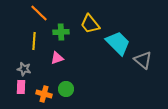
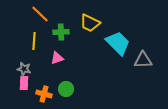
orange line: moved 1 px right, 1 px down
yellow trapezoid: moved 1 px up; rotated 25 degrees counterclockwise
gray triangle: rotated 42 degrees counterclockwise
pink rectangle: moved 3 px right, 4 px up
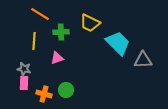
orange line: rotated 12 degrees counterclockwise
green circle: moved 1 px down
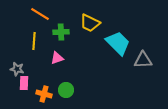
gray star: moved 7 px left
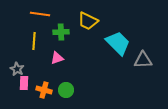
orange line: rotated 24 degrees counterclockwise
yellow trapezoid: moved 2 px left, 2 px up
gray star: rotated 16 degrees clockwise
orange cross: moved 4 px up
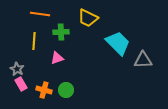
yellow trapezoid: moved 3 px up
pink rectangle: moved 3 px left, 1 px down; rotated 32 degrees counterclockwise
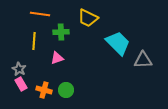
gray star: moved 2 px right
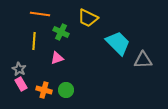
green cross: rotated 28 degrees clockwise
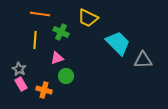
yellow line: moved 1 px right, 1 px up
green circle: moved 14 px up
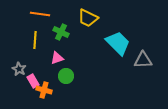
pink rectangle: moved 12 px right, 3 px up
